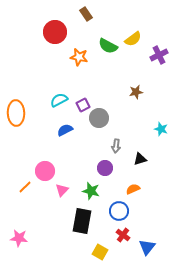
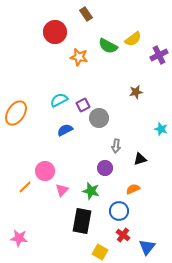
orange ellipse: rotated 35 degrees clockwise
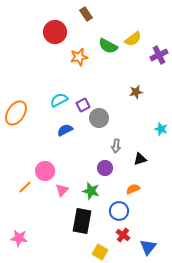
orange star: rotated 24 degrees counterclockwise
blue triangle: moved 1 px right
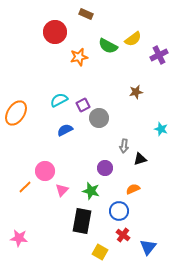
brown rectangle: rotated 32 degrees counterclockwise
gray arrow: moved 8 px right
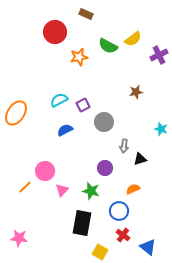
gray circle: moved 5 px right, 4 px down
black rectangle: moved 2 px down
blue triangle: rotated 30 degrees counterclockwise
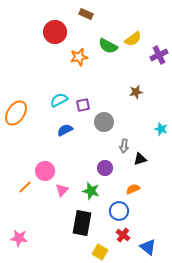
purple square: rotated 16 degrees clockwise
